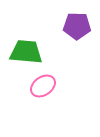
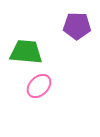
pink ellipse: moved 4 px left; rotated 10 degrees counterclockwise
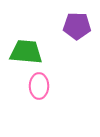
pink ellipse: rotated 45 degrees counterclockwise
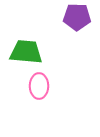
purple pentagon: moved 9 px up
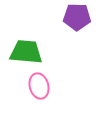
pink ellipse: rotated 15 degrees counterclockwise
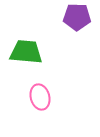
pink ellipse: moved 1 px right, 11 px down
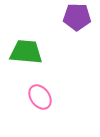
pink ellipse: rotated 20 degrees counterclockwise
